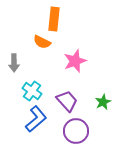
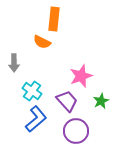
pink star: moved 6 px right, 15 px down
green star: moved 2 px left, 1 px up
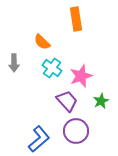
orange rectangle: moved 22 px right; rotated 15 degrees counterclockwise
orange semicircle: rotated 18 degrees clockwise
cyan cross: moved 20 px right, 23 px up
blue L-shape: moved 3 px right, 20 px down
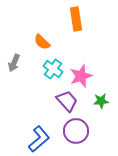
gray arrow: rotated 24 degrees clockwise
cyan cross: moved 1 px right, 1 px down
green star: rotated 21 degrees clockwise
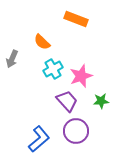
orange rectangle: rotated 60 degrees counterclockwise
gray arrow: moved 2 px left, 4 px up
cyan cross: rotated 24 degrees clockwise
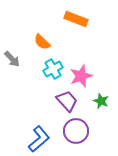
gray arrow: rotated 66 degrees counterclockwise
green star: rotated 28 degrees clockwise
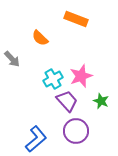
orange semicircle: moved 2 px left, 4 px up
cyan cross: moved 10 px down
blue L-shape: moved 3 px left
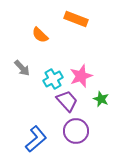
orange semicircle: moved 3 px up
gray arrow: moved 10 px right, 9 px down
green star: moved 2 px up
